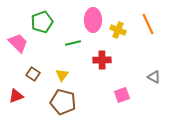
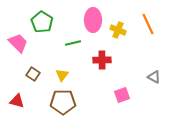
green pentagon: rotated 20 degrees counterclockwise
red triangle: moved 1 px right, 5 px down; rotated 35 degrees clockwise
brown pentagon: rotated 15 degrees counterclockwise
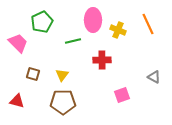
green pentagon: rotated 15 degrees clockwise
green line: moved 2 px up
brown square: rotated 16 degrees counterclockwise
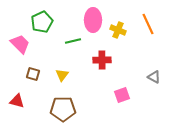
pink trapezoid: moved 2 px right, 1 px down
brown pentagon: moved 7 px down
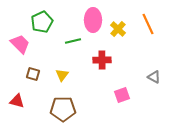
yellow cross: moved 1 px up; rotated 21 degrees clockwise
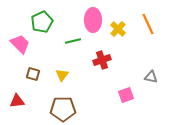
red cross: rotated 18 degrees counterclockwise
gray triangle: moved 3 px left; rotated 16 degrees counterclockwise
pink square: moved 4 px right
red triangle: rotated 21 degrees counterclockwise
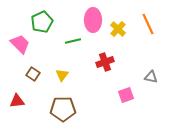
red cross: moved 3 px right, 2 px down
brown square: rotated 16 degrees clockwise
